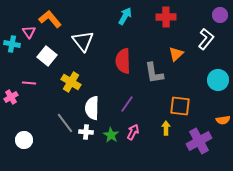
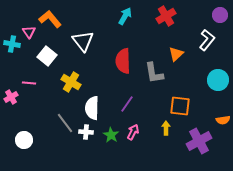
red cross: moved 1 px up; rotated 30 degrees counterclockwise
white L-shape: moved 1 px right, 1 px down
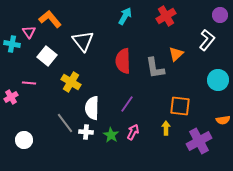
gray L-shape: moved 1 px right, 5 px up
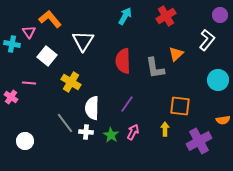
white triangle: rotated 10 degrees clockwise
pink cross: rotated 24 degrees counterclockwise
yellow arrow: moved 1 px left, 1 px down
white circle: moved 1 px right, 1 px down
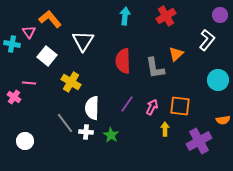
cyan arrow: rotated 24 degrees counterclockwise
pink cross: moved 3 px right
pink arrow: moved 19 px right, 25 px up
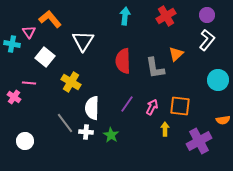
purple circle: moved 13 px left
white square: moved 2 px left, 1 px down
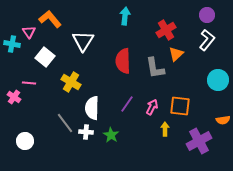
red cross: moved 14 px down
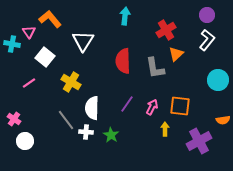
pink line: rotated 40 degrees counterclockwise
pink cross: moved 22 px down
gray line: moved 1 px right, 3 px up
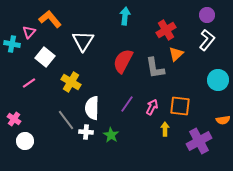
pink triangle: rotated 16 degrees clockwise
red semicircle: rotated 30 degrees clockwise
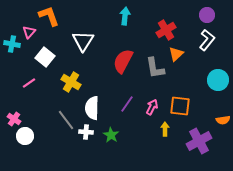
orange L-shape: moved 1 px left, 3 px up; rotated 20 degrees clockwise
white circle: moved 5 px up
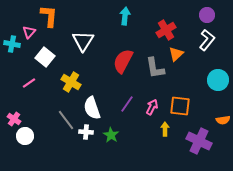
orange L-shape: rotated 25 degrees clockwise
white semicircle: rotated 20 degrees counterclockwise
purple cross: rotated 35 degrees counterclockwise
